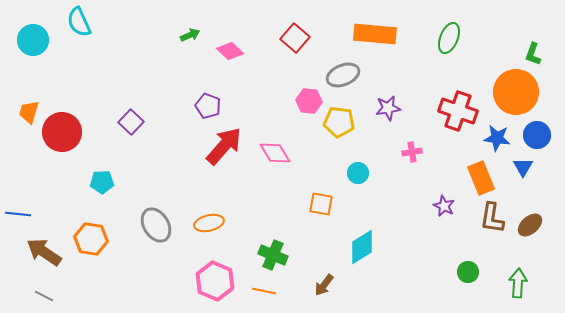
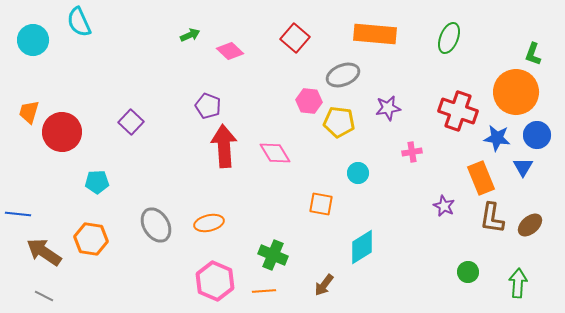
red arrow at (224, 146): rotated 45 degrees counterclockwise
cyan pentagon at (102, 182): moved 5 px left
orange line at (264, 291): rotated 15 degrees counterclockwise
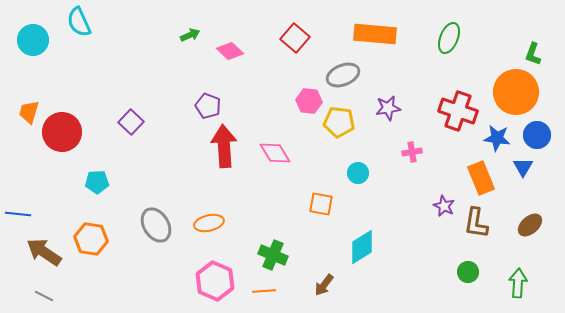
brown L-shape at (492, 218): moved 16 px left, 5 px down
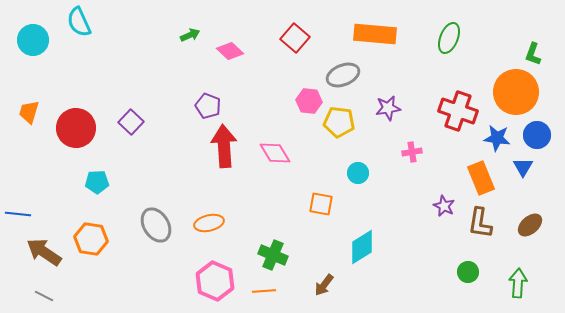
red circle at (62, 132): moved 14 px right, 4 px up
brown L-shape at (476, 223): moved 4 px right
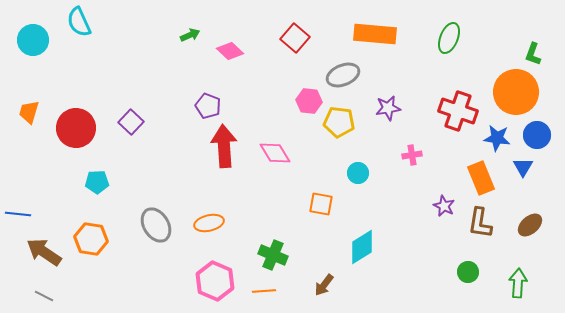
pink cross at (412, 152): moved 3 px down
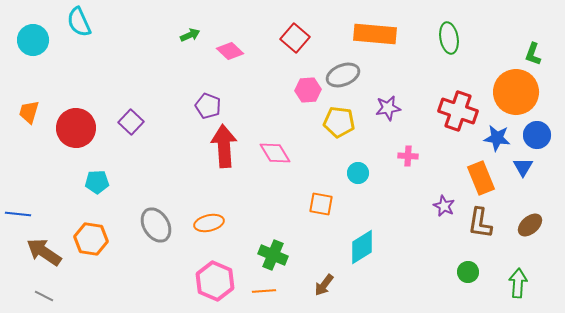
green ellipse at (449, 38): rotated 32 degrees counterclockwise
pink hexagon at (309, 101): moved 1 px left, 11 px up; rotated 10 degrees counterclockwise
pink cross at (412, 155): moved 4 px left, 1 px down; rotated 12 degrees clockwise
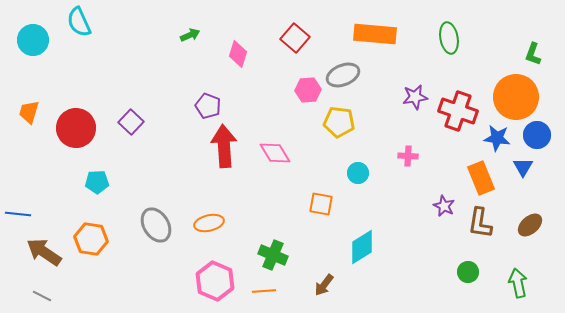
pink diamond at (230, 51): moved 8 px right, 3 px down; rotated 64 degrees clockwise
orange circle at (516, 92): moved 5 px down
purple star at (388, 108): moved 27 px right, 11 px up
green arrow at (518, 283): rotated 16 degrees counterclockwise
gray line at (44, 296): moved 2 px left
